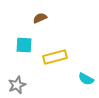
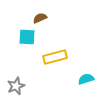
cyan square: moved 3 px right, 8 px up
cyan semicircle: rotated 133 degrees clockwise
gray star: moved 1 px left, 1 px down
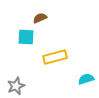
cyan square: moved 1 px left
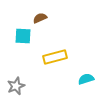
cyan square: moved 3 px left, 1 px up
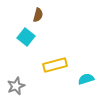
brown semicircle: moved 2 px left, 3 px up; rotated 128 degrees clockwise
cyan square: moved 3 px right, 1 px down; rotated 36 degrees clockwise
yellow rectangle: moved 8 px down
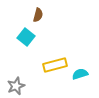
cyan semicircle: moved 6 px left, 5 px up
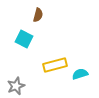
cyan square: moved 2 px left, 2 px down; rotated 12 degrees counterclockwise
